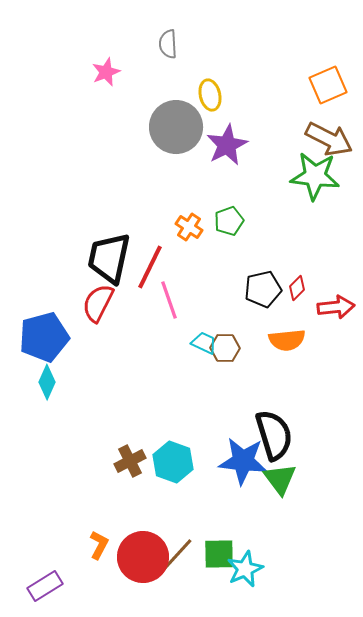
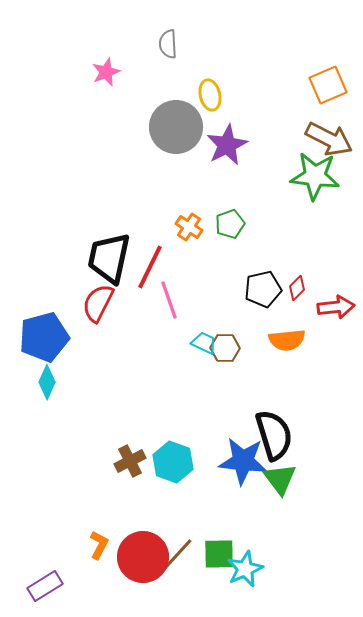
green pentagon: moved 1 px right, 3 px down
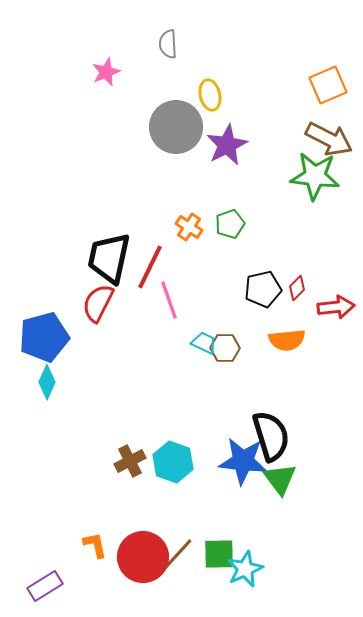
black semicircle: moved 3 px left, 1 px down
orange L-shape: moved 4 px left; rotated 40 degrees counterclockwise
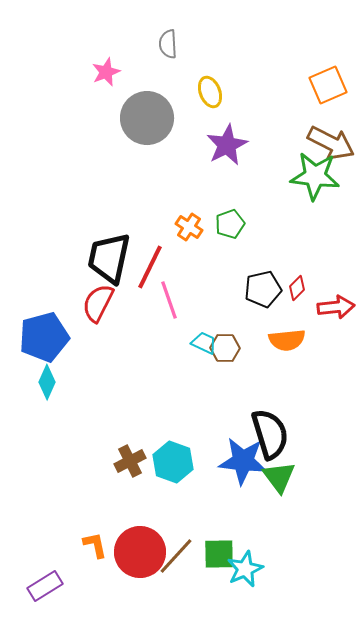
yellow ellipse: moved 3 px up; rotated 8 degrees counterclockwise
gray circle: moved 29 px left, 9 px up
brown arrow: moved 2 px right, 4 px down
black semicircle: moved 1 px left, 2 px up
green triangle: moved 1 px left, 2 px up
red circle: moved 3 px left, 5 px up
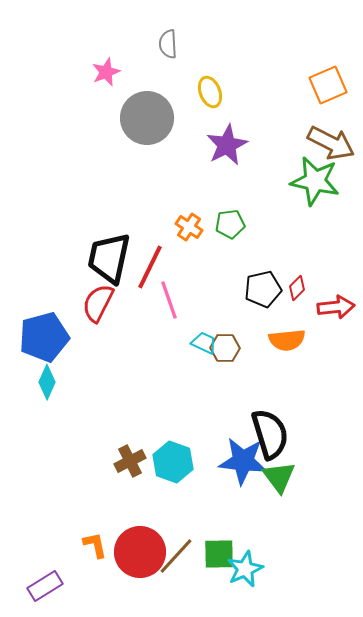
green star: moved 5 px down; rotated 6 degrees clockwise
green pentagon: rotated 12 degrees clockwise
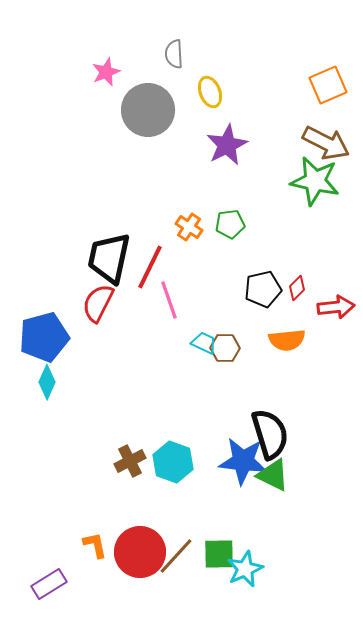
gray semicircle: moved 6 px right, 10 px down
gray circle: moved 1 px right, 8 px up
brown arrow: moved 5 px left
green triangle: moved 6 px left, 2 px up; rotated 27 degrees counterclockwise
purple rectangle: moved 4 px right, 2 px up
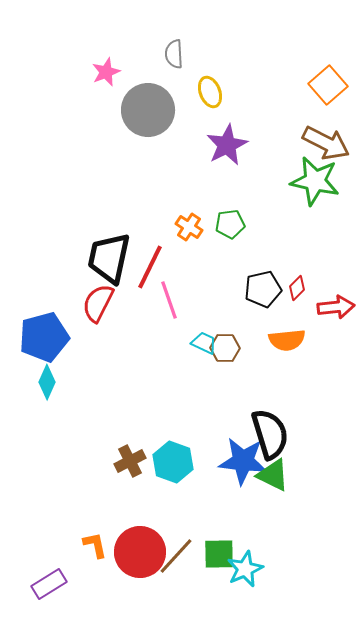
orange square: rotated 18 degrees counterclockwise
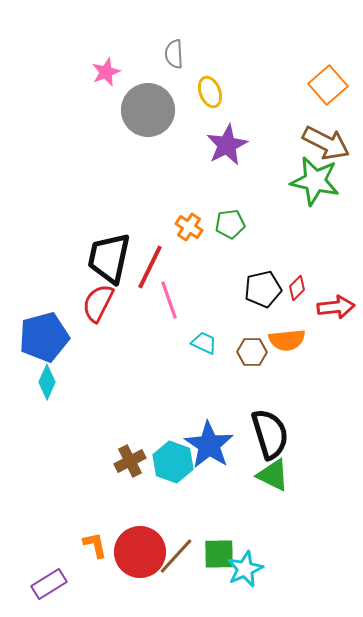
brown hexagon: moved 27 px right, 4 px down
blue star: moved 34 px left, 16 px up; rotated 27 degrees clockwise
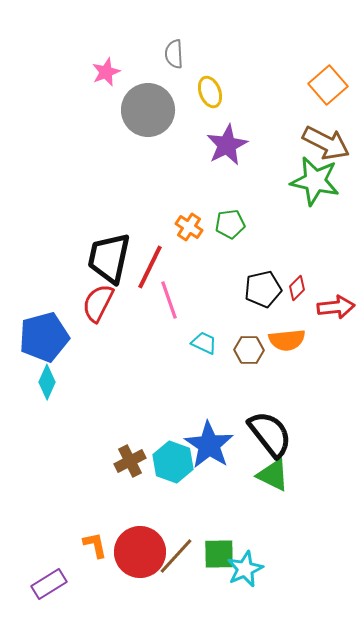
brown hexagon: moved 3 px left, 2 px up
black semicircle: rotated 21 degrees counterclockwise
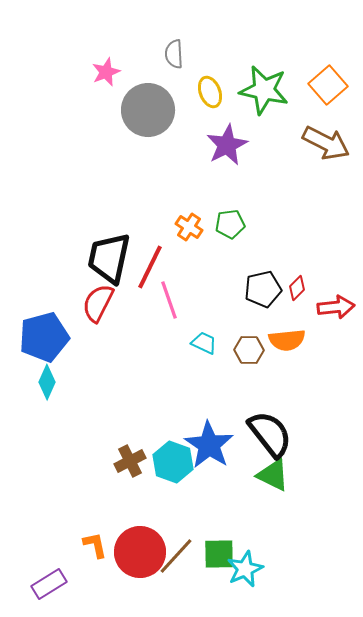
green star: moved 51 px left, 91 px up
